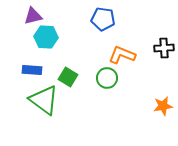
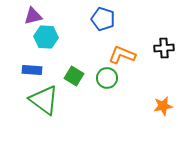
blue pentagon: rotated 10 degrees clockwise
green square: moved 6 px right, 1 px up
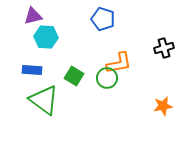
black cross: rotated 12 degrees counterclockwise
orange L-shape: moved 3 px left, 8 px down; rotated 148 degrees clockwise
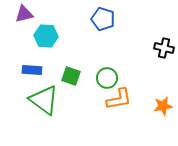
purple triangle: moved 9 px left, 2 px up
cyan hexagon: moved 1 px up
black cross: rotated 30 degrees clockwise
orange L-shape: moved 36 px down
green square: moved 3 px left; rotated 12 degrees counterclockwise
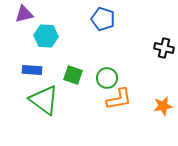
green square: moved 2 px right, 1 px up
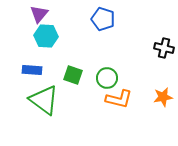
purple triangle: moved 15 px right; rotated 36 degrees counterclockwise
orange L-shape: rotated 24 degrees clockwise
orange star: moved 9 px up
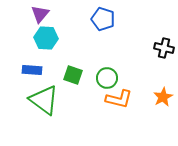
purple triangle: moved 1 px right
cyan hexagon: moved 2 px down
orange star: rotated 18 degrees counterclockwise
